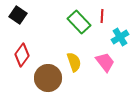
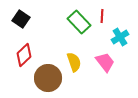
black square: moved 3 px right, 4 px down
red diamond: moved 2 px right; rotated 10 degrees clockwise
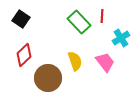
cyan cross: moved 1 px right, 1 px down
yellow semicircle: moved 1 px right, 1 px up
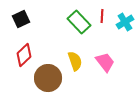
black square: rotated 30 degrees clockwise
cyan cross: moved 4 px right, 16 px up
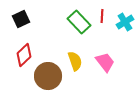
brown circle: moved 2 px up
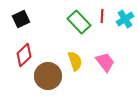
cyan cross: moved 3 px up
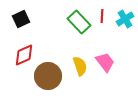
red diamond: rotated 20 degrees clockwise
yellow semicircle: moved 5 px right, 5 px down
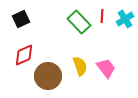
pink trapezoid: moved 1 px right, 6 px down
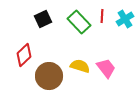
black square: moved 22 px right
red diamond: rotated 20 degrees counterclockwise
yellow semicircle: rotated 54 degrees counterclockwise
brown circle: moved 1 px right
